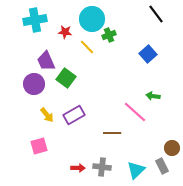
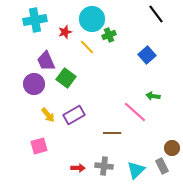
red star: rotated 24 degrees counterclockwise
blue square: moved 1 px left, 1 px down
yellow arrow: moved 1 px right
gray cross: moved 2 px right, 1 px up
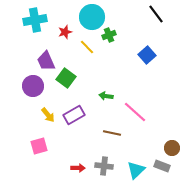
cyan circle: moved 2 px up
purple circle: moved 1 px left, 2 px down
green arrow: moved 47 px left
brown line: rotated 12 degrees clockwise
gray rectangle: rotated 42 degrees counterclockwise
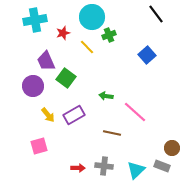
red star: moved 2 px left, 1 px down
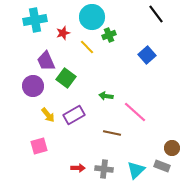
gray cross: moved 3 px down
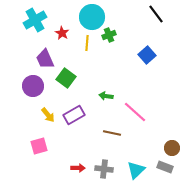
cyan cross: rotated 20 degrees counterclockwise
red star: moved 1 px left; rotated 24 degrees counterclockwise
yellow line: moved 4 px up; rotated 49 degrees clockwise
purple trapezoid: moved 1 px left, 2 px up
gray rectangle: moved 3 px right, 1 px down
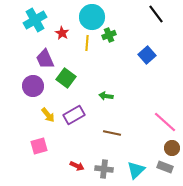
pink line: moved 30 px right, 10 px down
red arrow: moved 1 px left, 2 px up; rotated 24 degrees clockwise
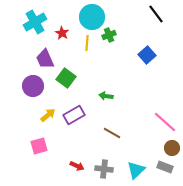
cyan cross: moved 2 px down
yellow arrow: rotated 91 degrees counterclockwise
brown line: rotated 18 degrees clockwise
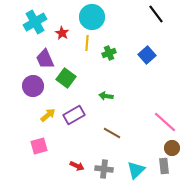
green cross: moved 18 px down
gray rectangle: moved 1 px left, 1 px up; rotated 63 degrees clockwise
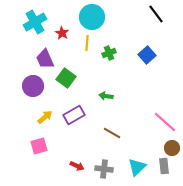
yellow arrow: moved 3 px left, 2 px down
cyan triangle: moved 1 px right, 3 px up
